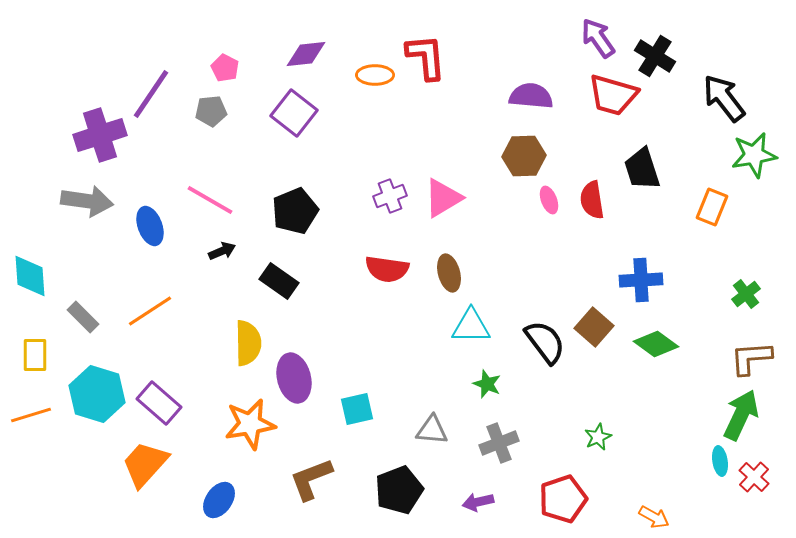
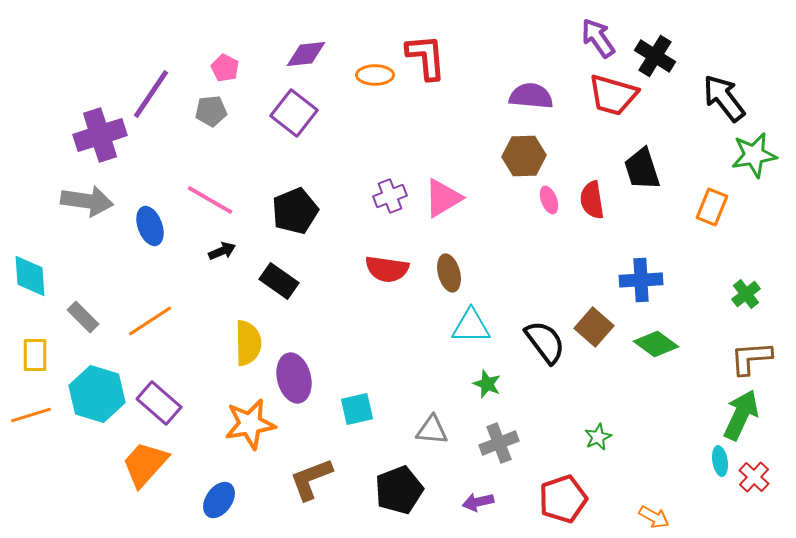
orange line at (150, 311): moved 10 px down
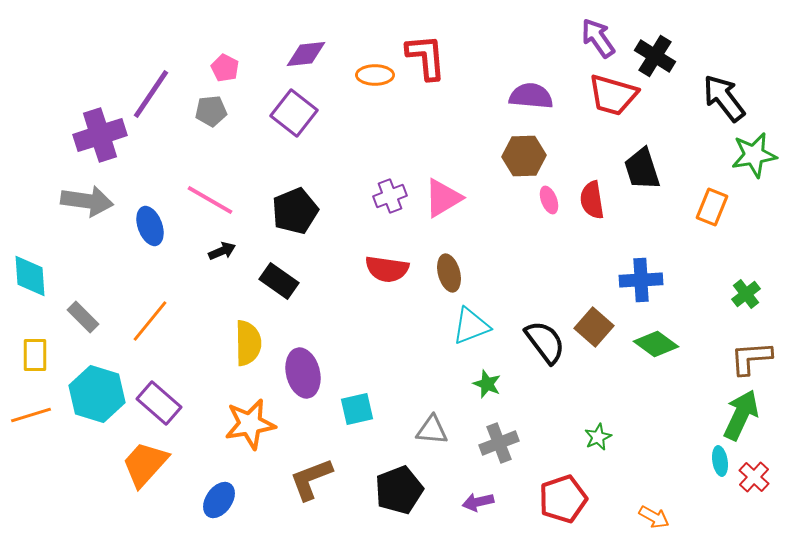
orange line at (150, 321): rotated 18 degrees counterclockwise
cyan triangle at (471, 326): rotated 21 degrees counterclockwise
purple ellipse at (294, 378): moved 9 px right, 5 px up
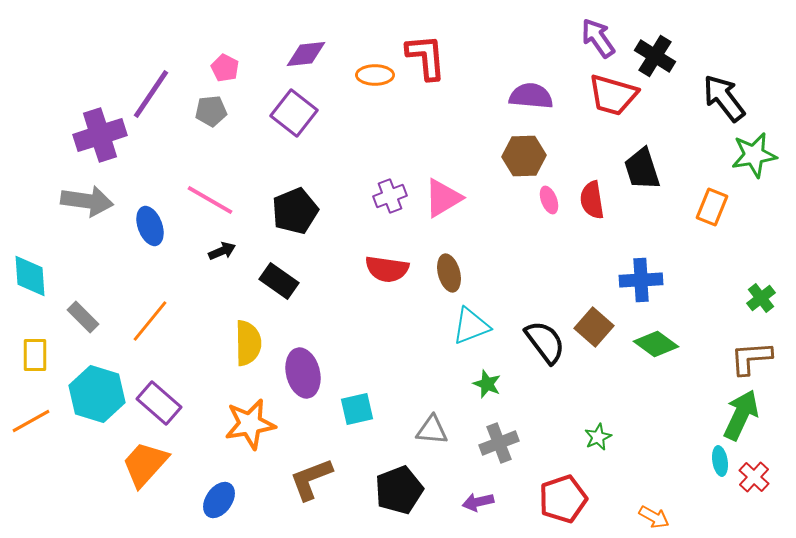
green cross at (746, 294): moved 15 px right, 4 px down
orange line at (31, 415): moved 6 px down; rotated 12 degrees counterclockwise
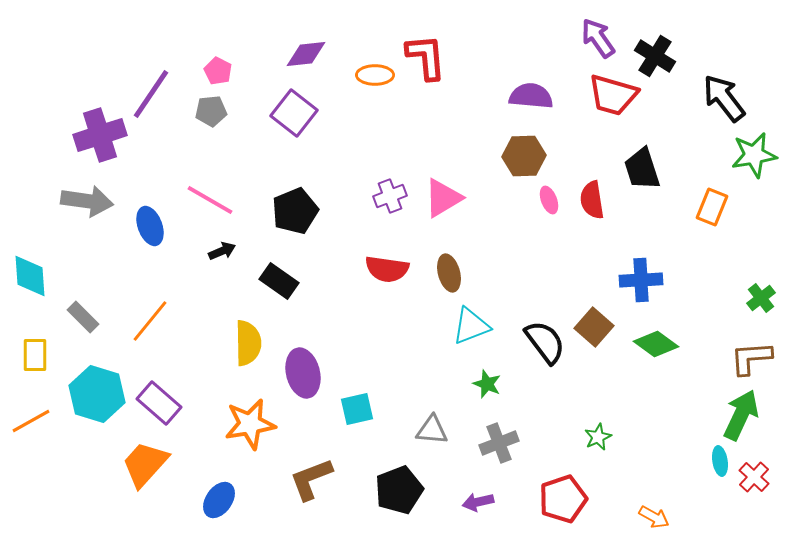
pink pentagon at (225, 68): moved 7 px left, 3 px down
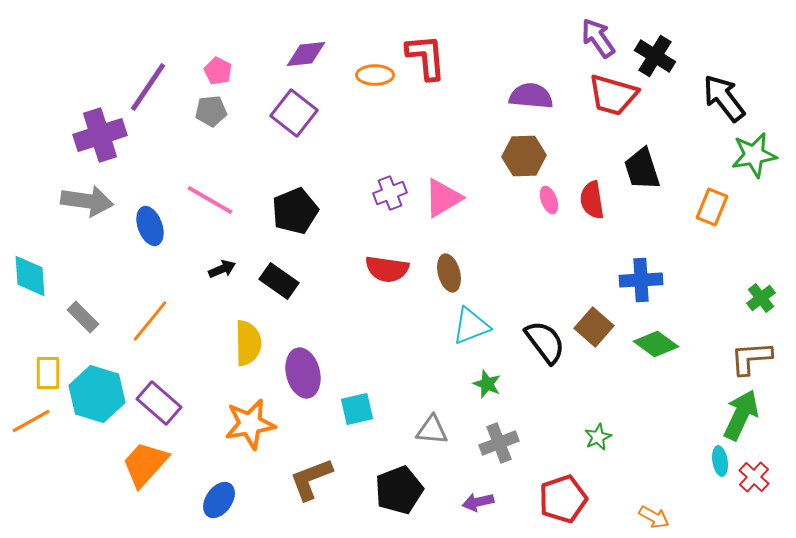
purple line at (151, 94): moved 3 px left, 7 px up
purple cross at (390, 196): moved 3 px up
black arrow at (222, 251): moved 18 px down
yellow rectangle at (35, 355): moved 13 px right, 18 px down
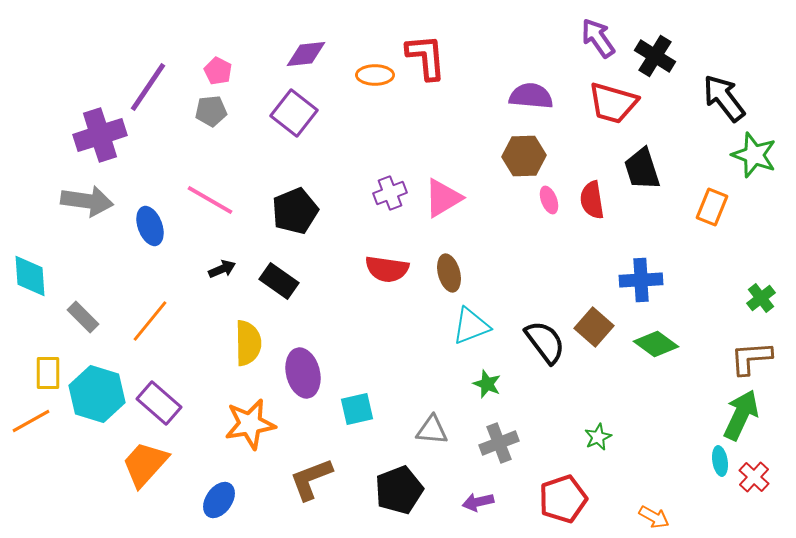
red trapezoid at (613, 95): moved 8 px down
green star at (754, 155): rotated 30 degrees clockwise
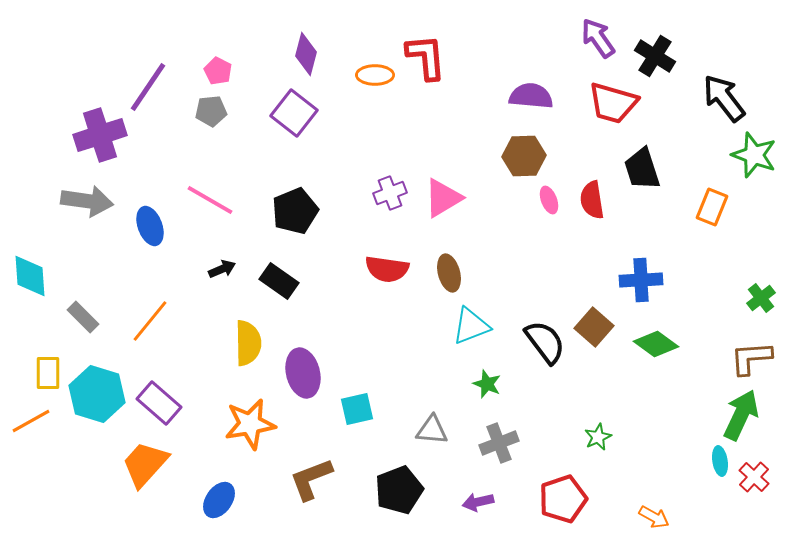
purple diamond at (306, 54): rotated 69 degrees counterclockwise
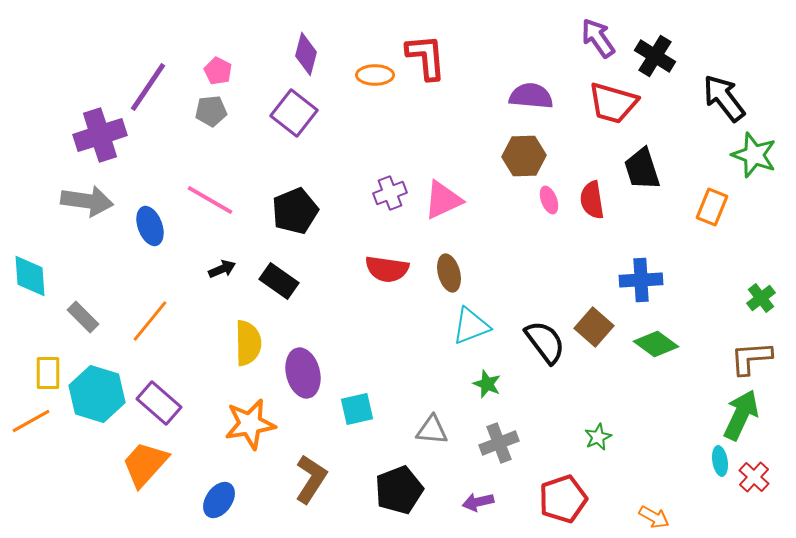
pink triangle at (443, 198): moved 2 px down; rotated 6 degrees clockwise
brown L-shape at (311, 479): rotated 144 degrees clockwise
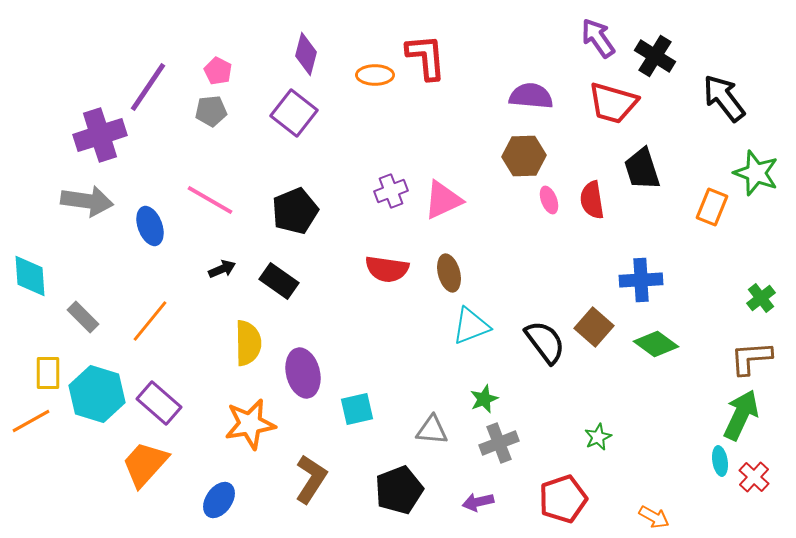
green star at (754, 155): moved 2 px right, 18 px down
purple cross at (390, 193): moved 1 px right, 2 px up
green star at (487, 384): moved 3 px left, 15 px down; rotated 28 degrees clockwise
